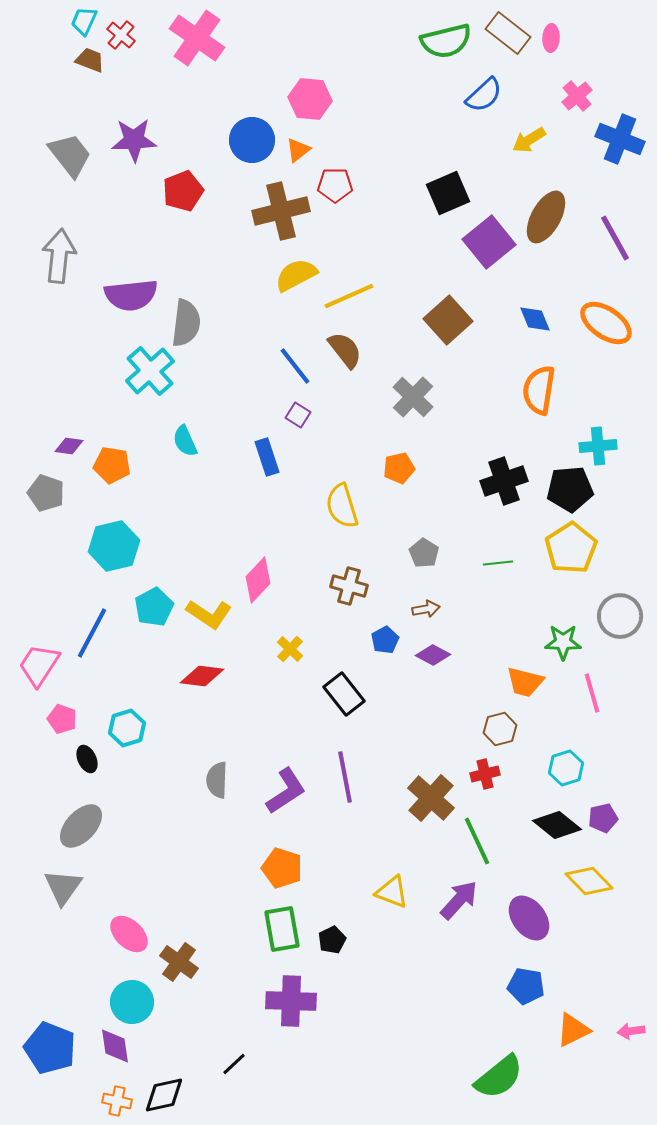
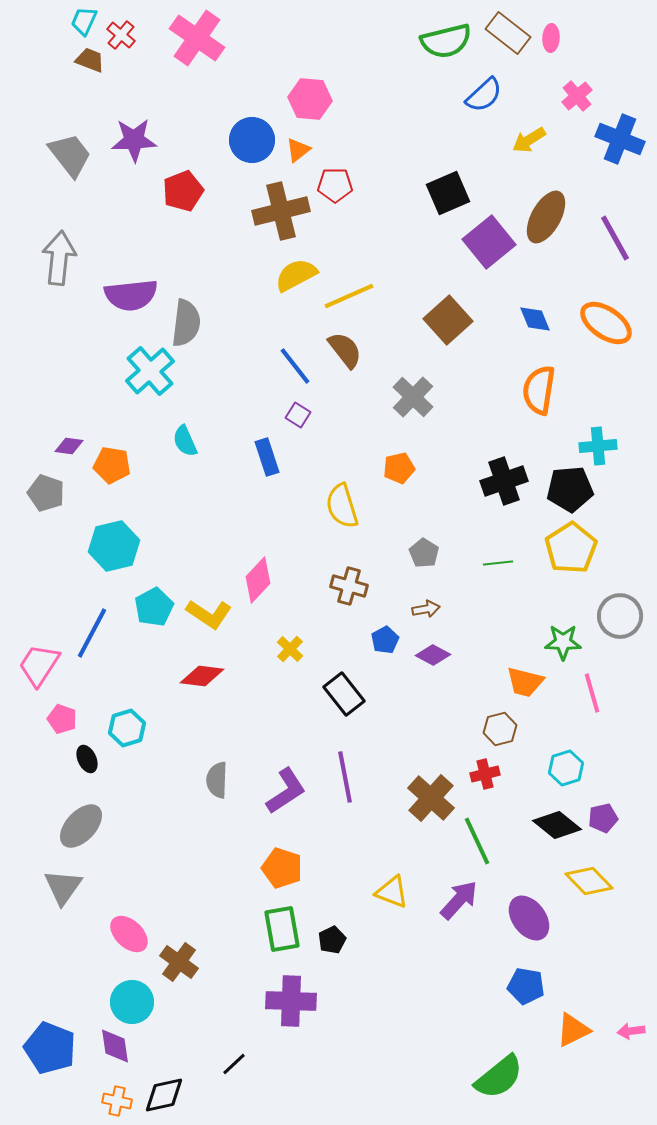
gray arrow at (59, 256): moved 2 px down
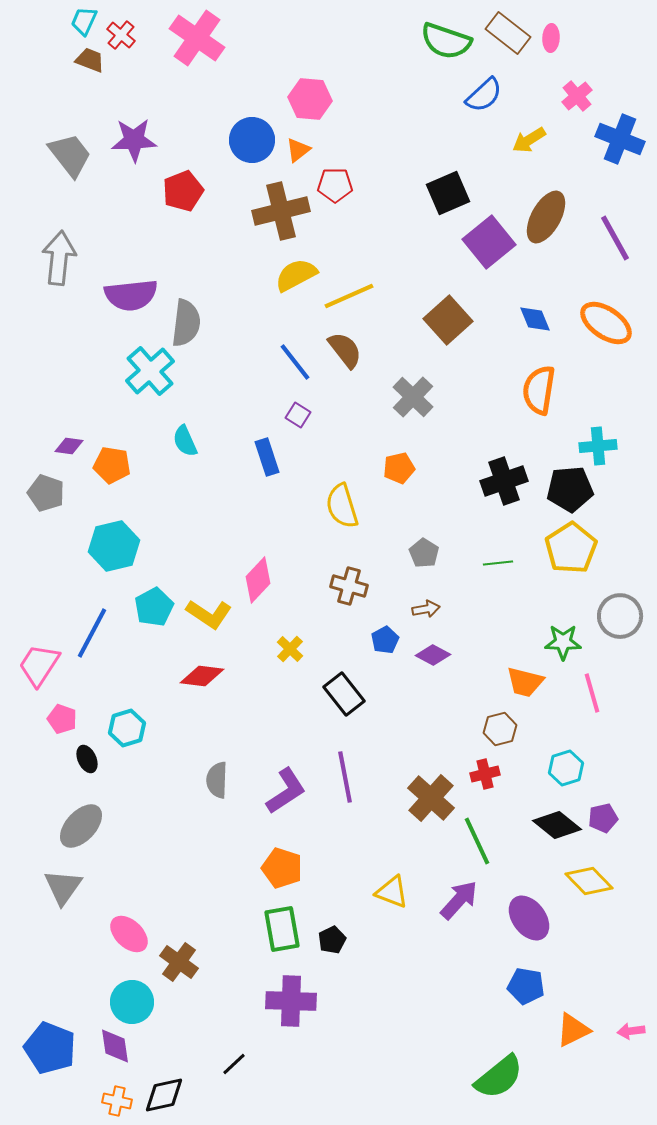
green semicircle at (446, 41): rotated 33 degrees clockwise
blue line at (295, 366): moved 4 px up
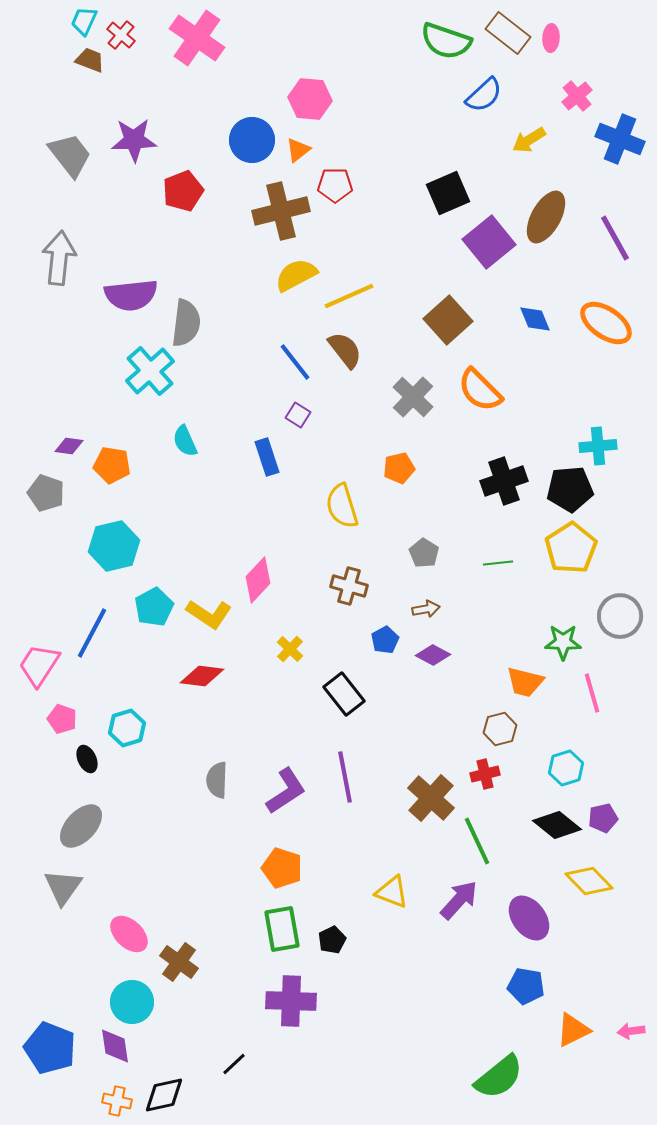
orange semicircle at (539, 390): moved 59 px left; rotated 54 degrees counterclockwise
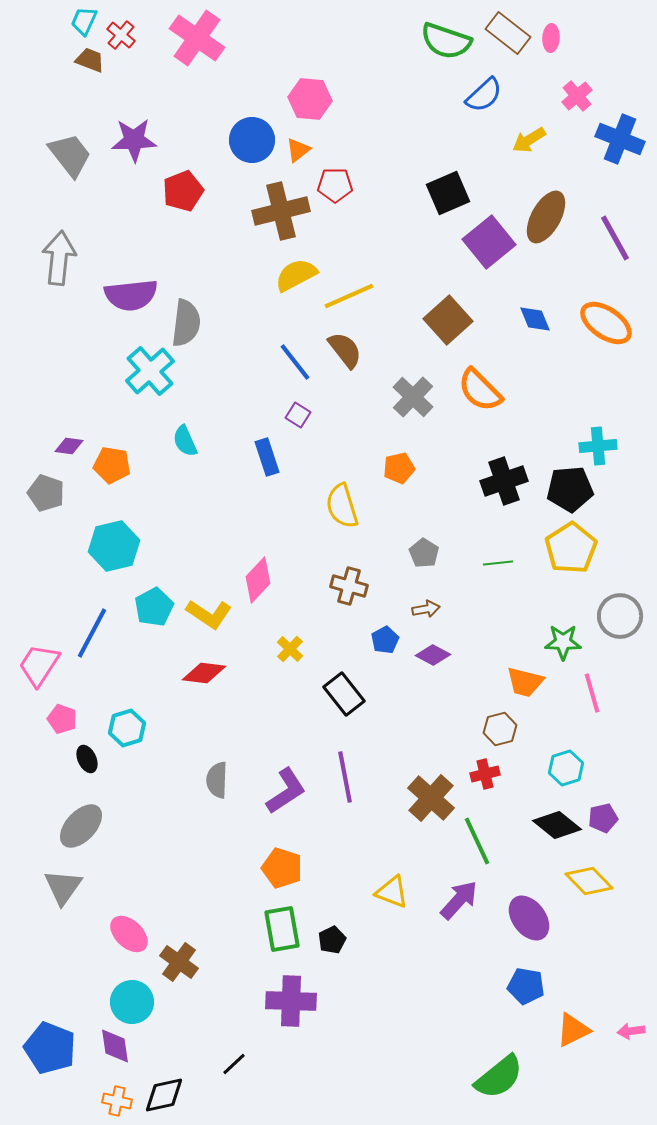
red diamond at (202, 676): moved 2 px right, 3 px up
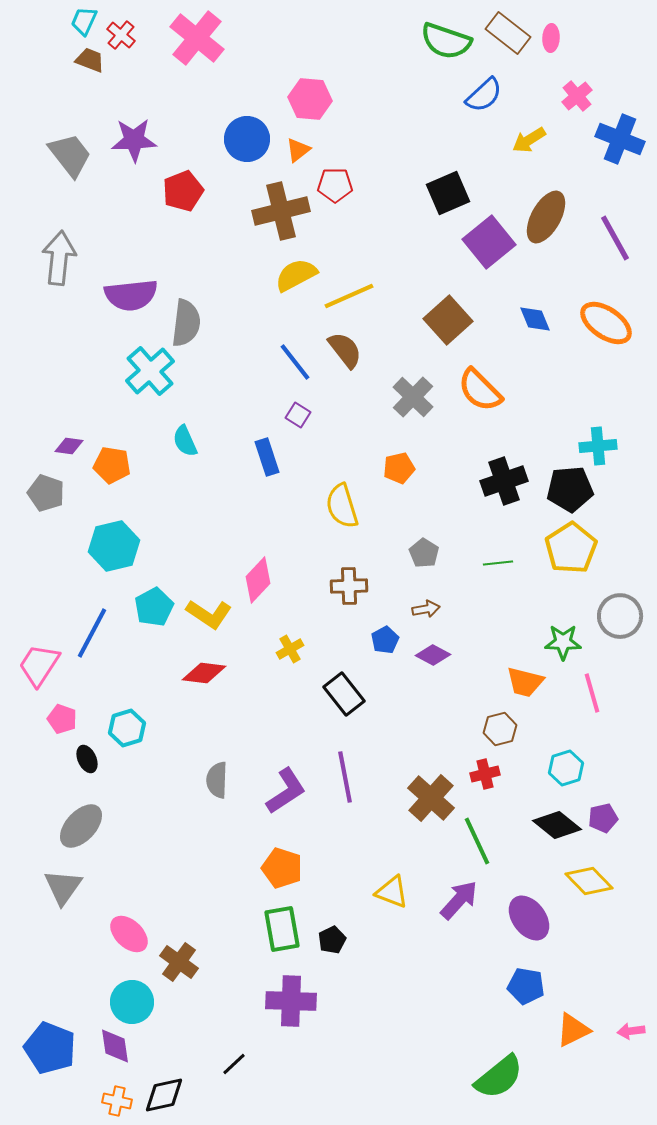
pink cross at (197, 38): rotated 4 degrees clockwise
blue circle at (252, 140): moved 5 px left, 1 px up
brown cross at (349, 586): rotated 18 degrees counterclockwise
yellow cross at (290, 649): rotated 16 degrees clockwise
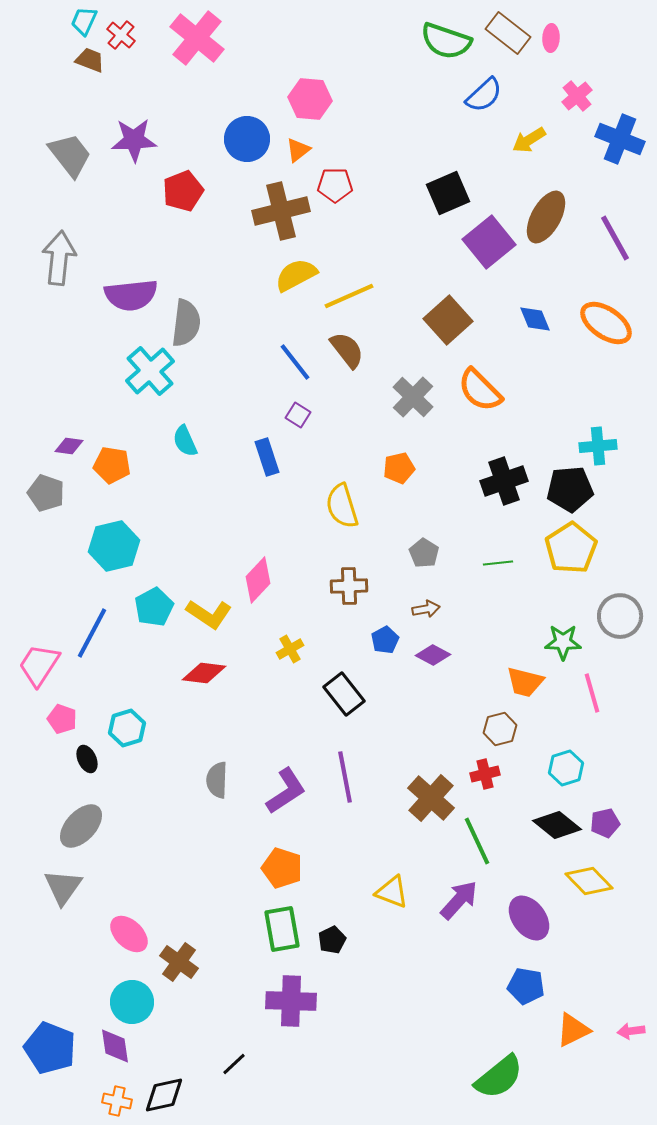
brown semicircle at (345, 350): moved 2 px right
purple pentagon at (603, 818): moved 2 px right, 5 px down
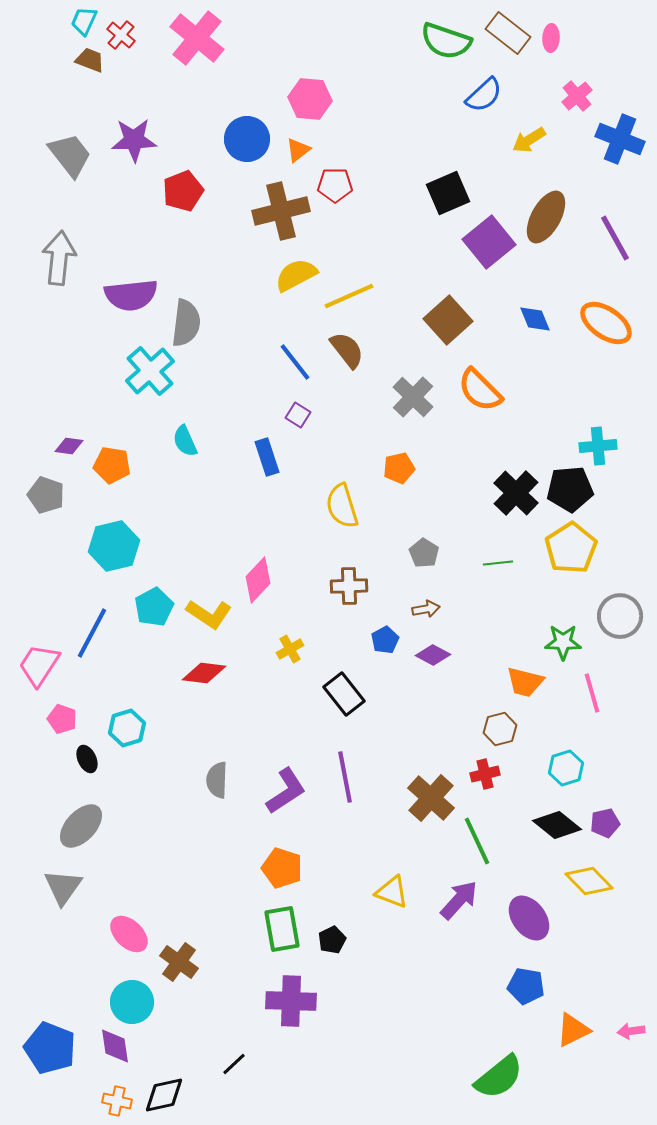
black cross at (504, 481): moved 12 px right, 12 px down; rotated 27 degrees counterclockwise
gray pentagon at (46, 493): moved 2 px down
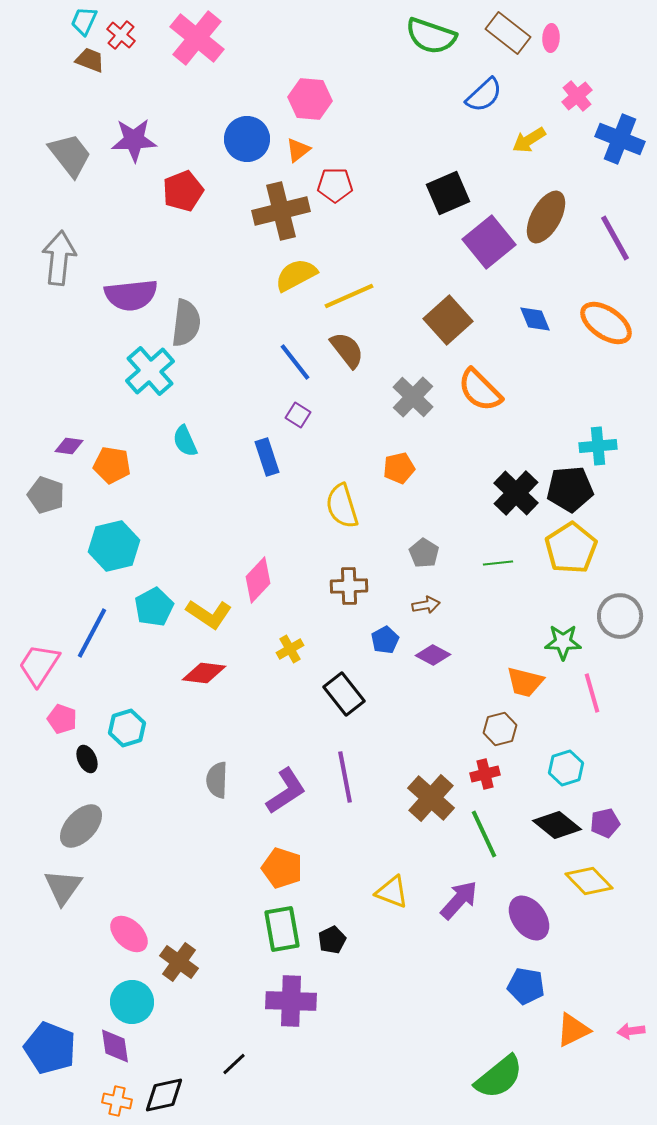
green semicircle at (446, 41): moved 15 px left, 5 px up
brown arrow at (426, 609): moved 4 px up
green line at (477, 841): moved 7 px right, 7 px up
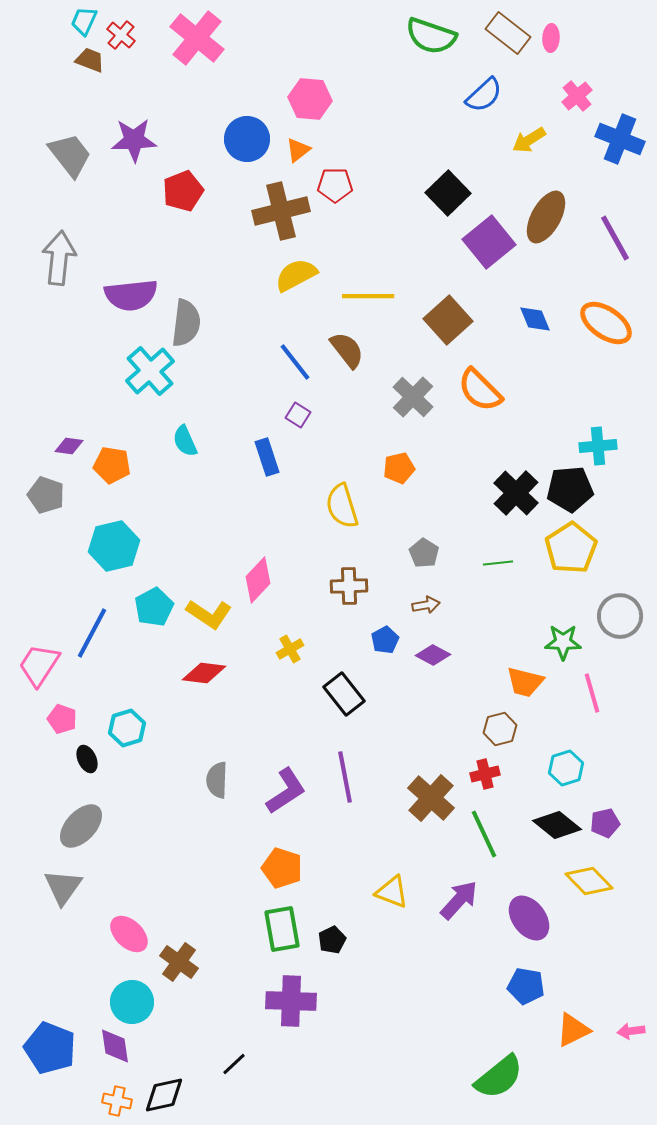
black square at (448, 193): rotated 21 degrees counterclockwise
yellow line at (349, 296): moved 19 px right; rotated 24 degrees clockwise
